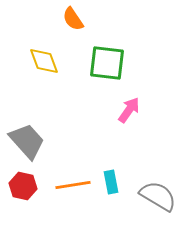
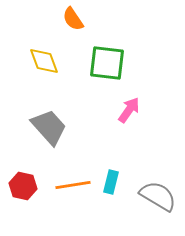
gray trapezoid: moved 22 px right, 14 px up
cyan rectangle: rotated 25 degrees clockwise
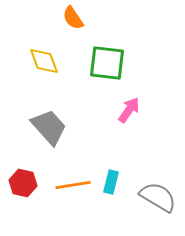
orange semicircle: moved 1 px up
red hexagon: moved 3 px up
gray semicircle: moved 1 px down
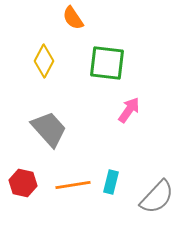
yellow diamond: rotated 48 degrees clockwise
gray trapezoid: moved 2 px down
gray semicircle: moved 1 px left; rotated 102 degrees clockwise
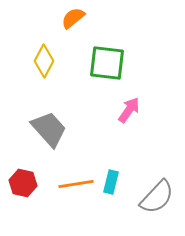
orange semicircle: rotated 85 degrees clockwise
orange line: moved 3 px right, 1 px up
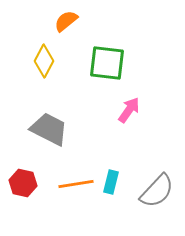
orange semicircle: moved 7 px left, 3 px down
gray trapezoid: rotated 21 degrees counterclockwise
gray semicircle: moved 6 px up
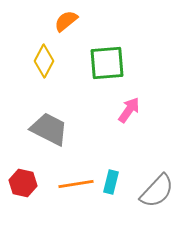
green square: rotated 12 degrees counterclockwise
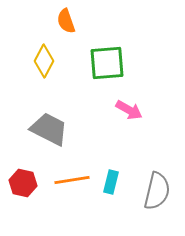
orange semicircle: rotated 70 degrees counterclockwise
pink arrow: rotated 84 degrees clockwise
orange line: moved 4 px left, 4 px up
gray semicircle: rotated 30 degrees counterclockwise
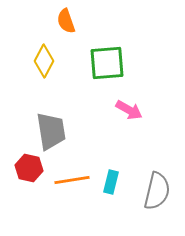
gray trapezoid: moved 2 px right, 2 px down; rotated 54 degrees clockwise
red hexagon: moved 6 px right, 15 px up
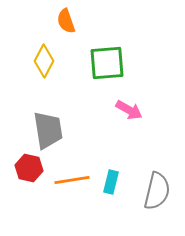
gray trapezoid: moved 3 px left, 1 px up
